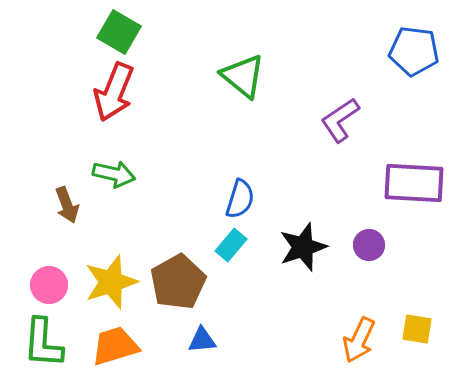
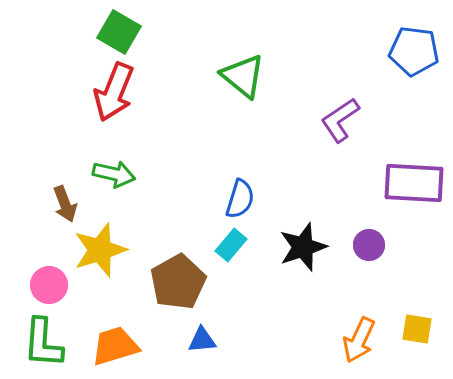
brown arrow: moved 2 px left, 1 px up
yellow star: moved 11 px left, 32 px up
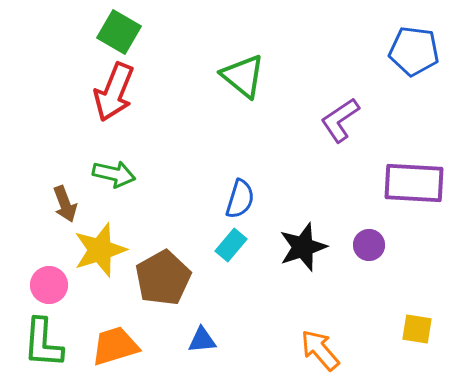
brown pentagon: moved 15 px left, 4 px up
orange arrow: moved 39 px left, 10 px down; rotated 114 degrees clockwise
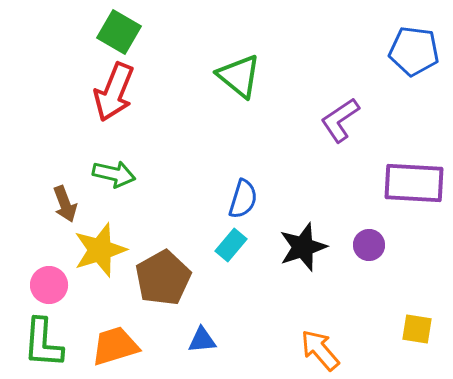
green triangle: moved 4 px left
blue semicircle: moved 3 px right
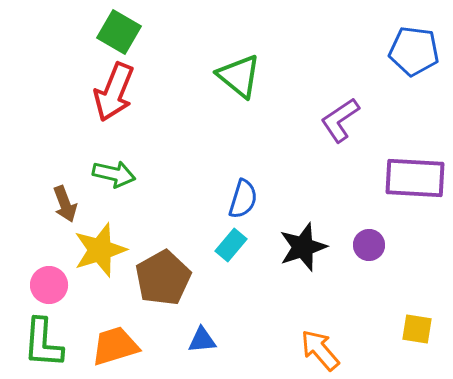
purple rectangle: moved 1 px right, 5 px up
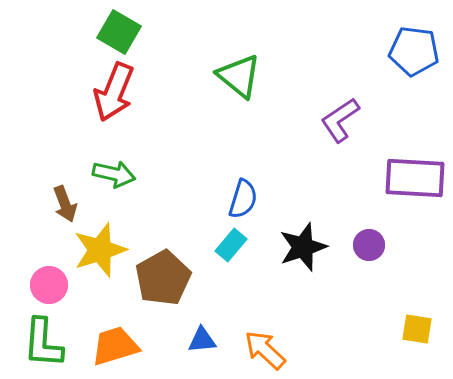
orange arrow: moved 55 px left; rotated 6 degrees counterclockwise
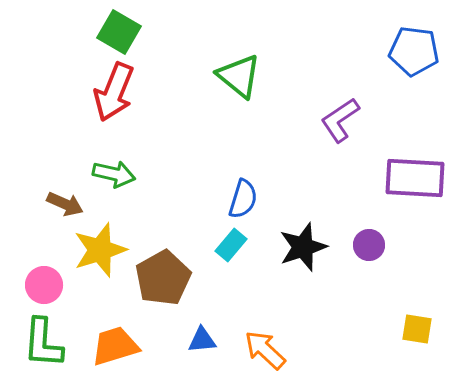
brown arrow: rotated 45 degrees counterclockwise
pink circle: moved 5 px left
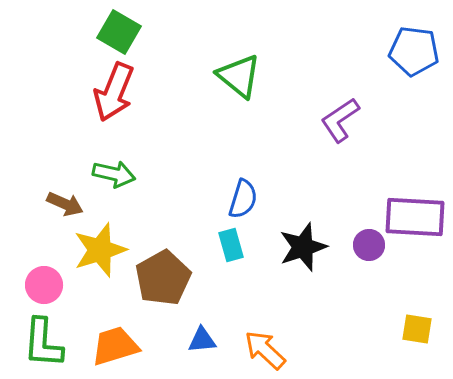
purple rectangle: moved 39 px down
cyan rectangle: rotated 56 degrees counterclockwise
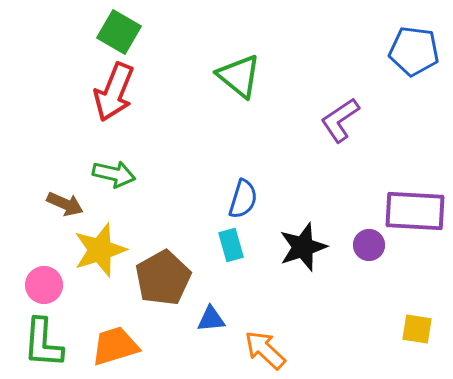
purple rectangle: moved 6 px up
blue triangle: moved 9 px right, 21 px up
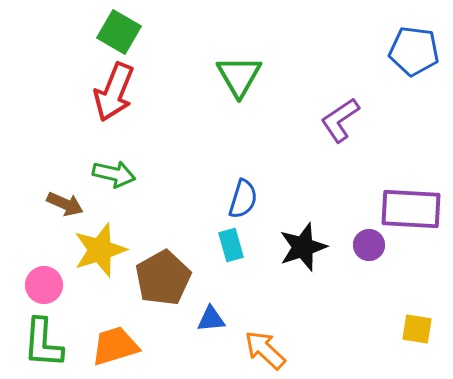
green triangle: rotated 21 degrees clockwise
purple rectangle: moved 4 px left, 2 px up
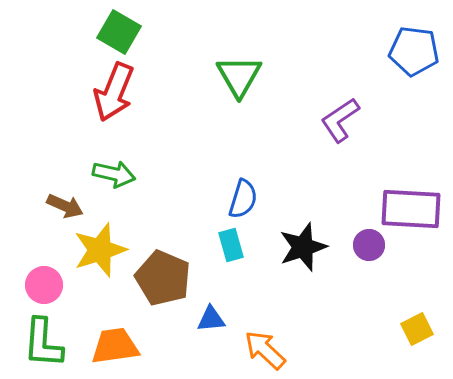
brown arrow: moved 2 px down
brown pentagon: rotated 20 degrees counterclockwise
yellow square: rotated 36 degrees counterclockwise
orange trapezoid: rotated 9 degrees clockwise
